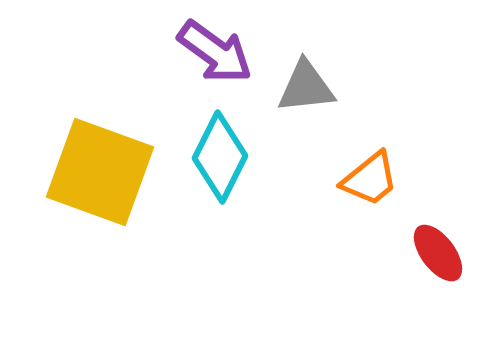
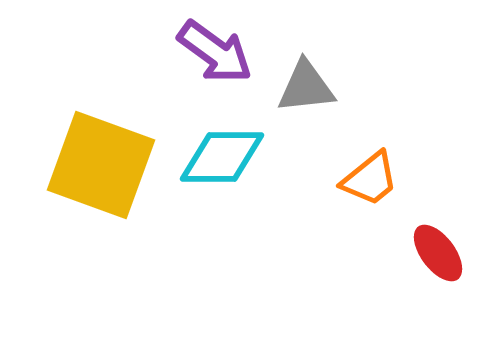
cyan diamond: moved 2 px right; rotated 64 degrees clockwise
yellow square: moved 1 px right, 7 px up
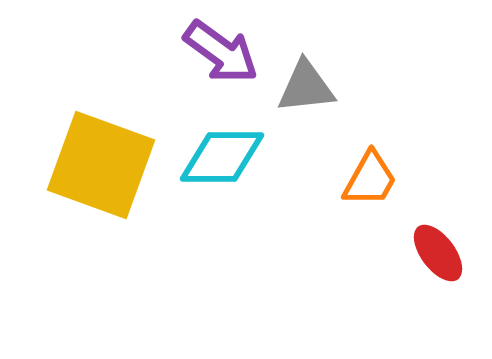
purple arrow: moved 6 px right
orange trapezoid: rotated 22 degrees counterclockwise
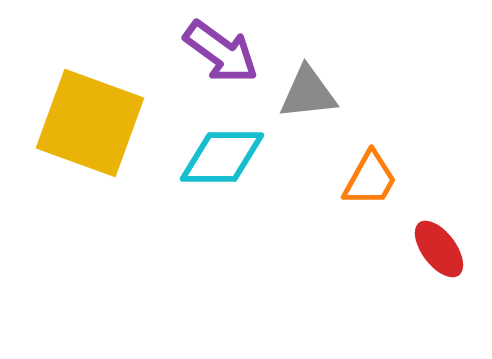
gray triangle: moved 2 px right, 6 px down
yellow square: moved 11 px left, 42 px up
red ellipse: moved 1 px right, 4 px up
